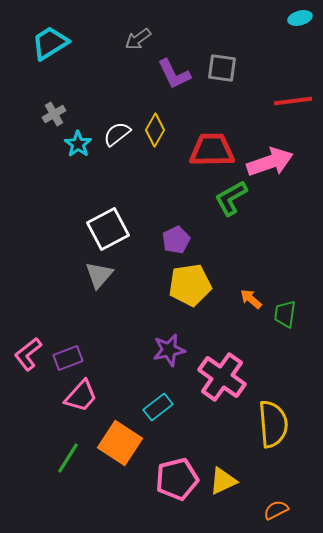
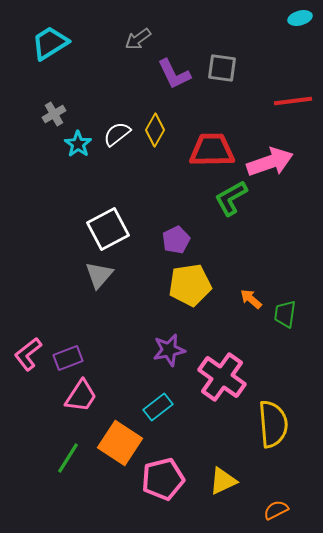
pink trapezoid: rotated 9 degrees counterclockwise
pink pentagon: moved 14 px left
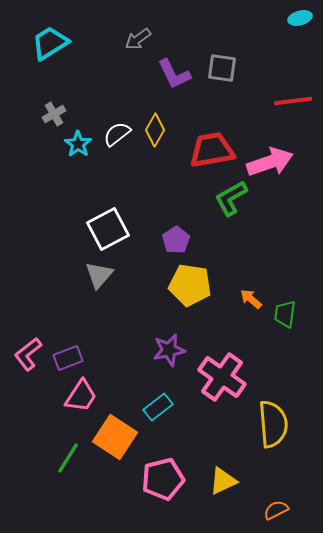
red trapezoid: rotated 9 degrees counterclockwise
purple pentagon: rotated 8 degrees counterclockwise
yellow pentagon: rotated 18 degrees clockwise
orange square: moved 5 px left, 6 px up
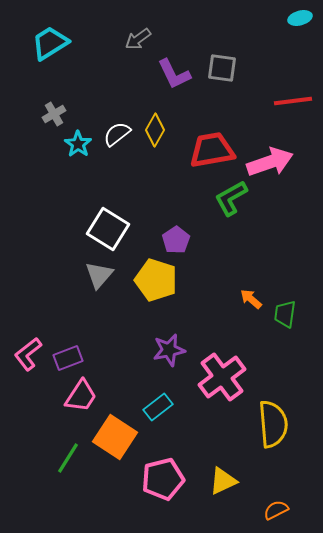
white square: rotated 30 degrees counterclockwise
yellow pentagon: moved 34 px left, 5 px up; rotated 9 degrees clockwise
pink cross: rotated 18 degrees clockwise
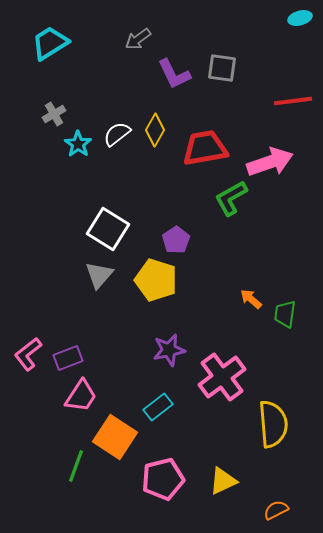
red trapezoid: moved 7 px left, 2 px up
green line: moved 8 px right, 8 px down; rotated 12 degrees counterclockwise
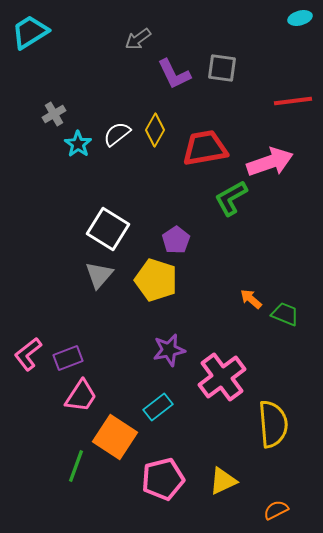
cyan trapezoid: moved 20 px left, 11 px up
green trapezoid: rotated 104 degrees clockwise
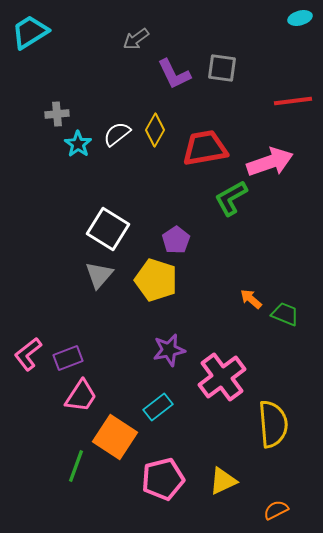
gray arrow: moved 2 px left
gray cross: moved 3 px right; rotated 25 degrees clockwise
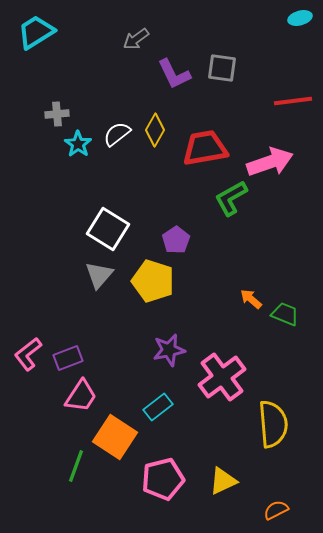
cyan trapezoid: moved 6 px right
yellow pentagon: moved 3 px left, 1 px down
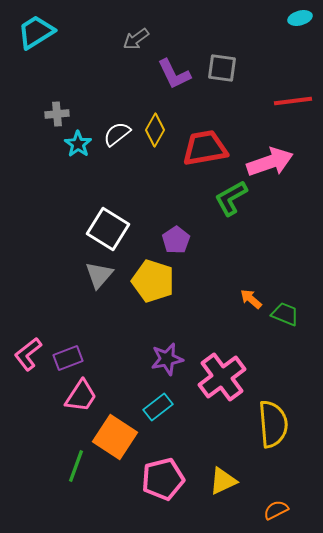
purple star: moved 2 px left, 9 px down
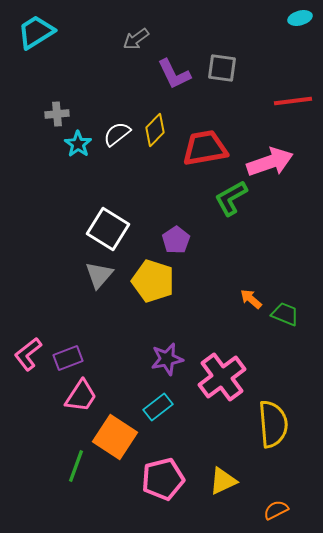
yellow diamond: rotated 16 degrees clockwise
